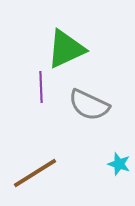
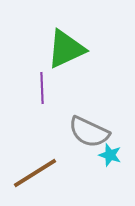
purple line: moved 1 px right, 1 px down
gray semicircle: moved 27 px down
cyan star: moved 9 px left, 9 px up
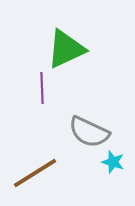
cyan star: moved 3 px right, 7 px down
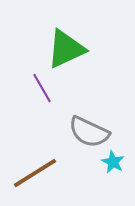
purple line: rotated 28 degrees counterclockwise
cyan star: rotated 10 degrees clockwise
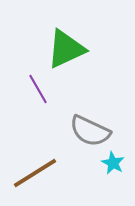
purple line: moved 4 px left, 1 px down
gray semicircle: moved 1 px right, 1 px up
cyan star: moved 1 px down
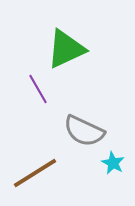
gray semicircle: moved 6 px left
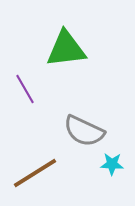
green triangle: rotated 18 degrees clockwise
purple line: moved 13 px left
cyan star: moved 1 px left, 1 px down; rotated 25 degrees counterclockwise
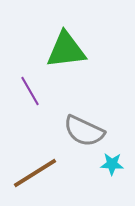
green triangle: moved 1 px down
purple line: moved 5 px right, 2 px down
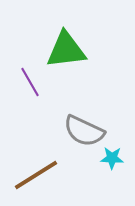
purple line: moved 9 px up
cyan star: moved 6 px up
brown line: moved 1 px right, 2 px down
